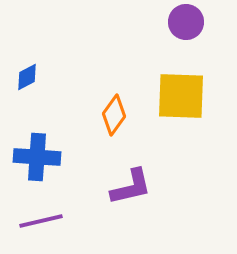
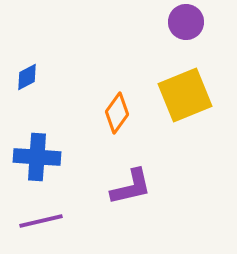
yellow square: moved 4 px right, 1 px up; rotated 24 degrees counterclockwise
orange diamond: moved 3 px right, 2 px up
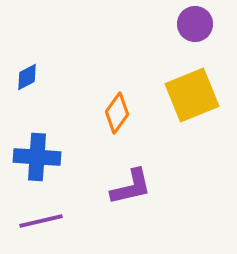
purple circle: moved 9 px right, 2 px down
yellow square: moved 7 px right
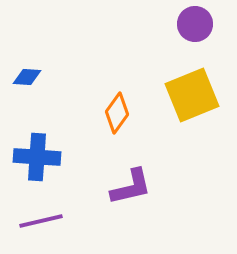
blue diamond: rotated 32 degrees clockwise
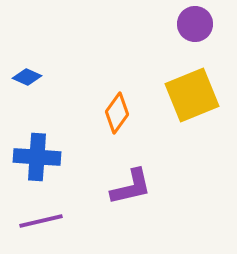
blue diamond: rotated 20 degrees clockwise
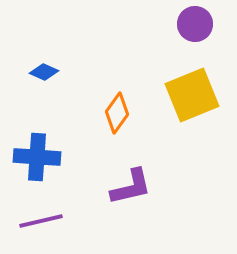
blue diamond: moved 17 px right, 5 px up
